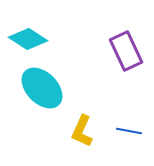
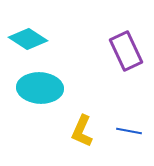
cyan ellipse: moved 2 px left; rotated 42 degrees counterclockwise
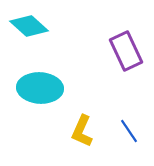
cyan diamond: moved 1 px right, 13 px up; rotated 9 degrees clockwise
blue line: rotated 45 degrees clockwise
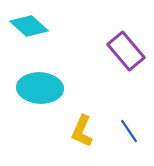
purple rectangle: rotated 15 degrees counterclockwise
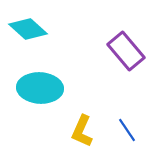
cyan diamond: moved 1 px left, 3 px down
blue line: moved 2 px left, 1 px up
